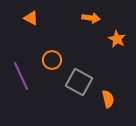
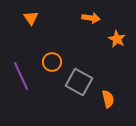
orange triangle: rotated 28 degrees clockwise
orange circle: moved 2 px down
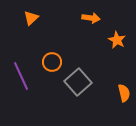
orange triangle: rotated 21 degrees clockwise
orange star: moved 1 px down
gray square: moved 1 px left; rotated 20 degrees clockwise
orange semicircle: moved 16 px right, 6 px up
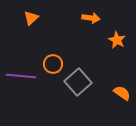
orange circle: moved 1 px right, 2 px down
purple line: rotated 60 degrees counterclockwise
orange semicircle: moved 2 px left; rotated 42 degrees counterclockwise
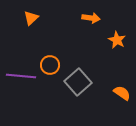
orange circle: moved 3 px left, 1 px down
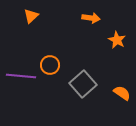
orange triangle: moved 2 px up
gray square: moved 5 px right, 2 px down
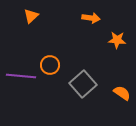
orange star: rotated 24 degrees counterclockwise
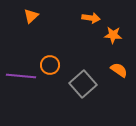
orange star: moved 4 px left, 5 px up
orange semicircle: moved 3 px left, 23 px up
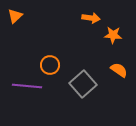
orange triangle: moved 16 px left
purple line: moved 6 px right, 10 px down
